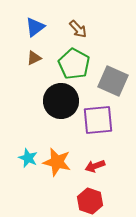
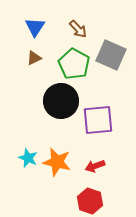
blue triangle: rotated 20 degrees counterclockwise
gray square: moved 2 px left, 26 px up
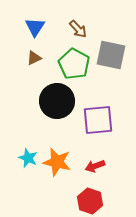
gray square: rotated 12 degrees counterclockwise
black circle: moved 4 px left
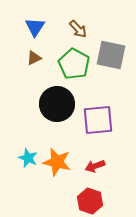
black circle: moved 3 px down
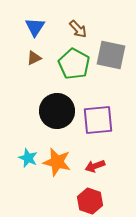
black circle: moved 7 px down
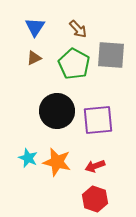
gray square: rotated 8 degrees counterclockwise
red hexagon: moved 5 px right, 2 px up
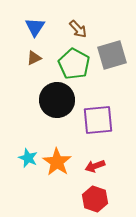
gray square: moved 1 px right; rotated 20 degrees counterclockwise
black circle: moved 11 px up
orange star: rotated 20 degrees clockwise
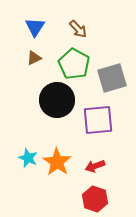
gray square: moved 23 px down
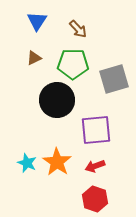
blue triangle: moved 2 px right, 6 px up
green pentagon: moved 1 px left; rotated 28 degrees counterclockwise
gray square: moved 2 px right, 1 px down
purple square: moved 2 px left, 10 px down
cyan star: moved 1 px left, 5 px down
